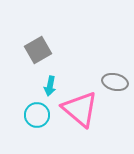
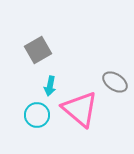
gray ellipse: rotated 20 degrees clockwise
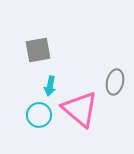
gray square: rotated 20 degrees clockwise
gray ellipse: rotated 70 degrees clockwise
cyan circle: moved 2 px right
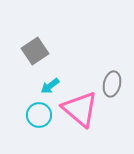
gray square: moved 3 px left, 1 px down; rotated 24 degrees counterclockwise
gray ellipse: moved 3 px left, 2 px down
cyan arrow: rotated 42 degrees clockwise
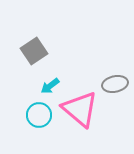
gray square: moved 1 px left
gray ellipse: moved 3 px right; rotated 65 degrees clockwise
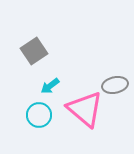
gray ellipse: moved 1 px down
pink triangle: moved 5 px right
